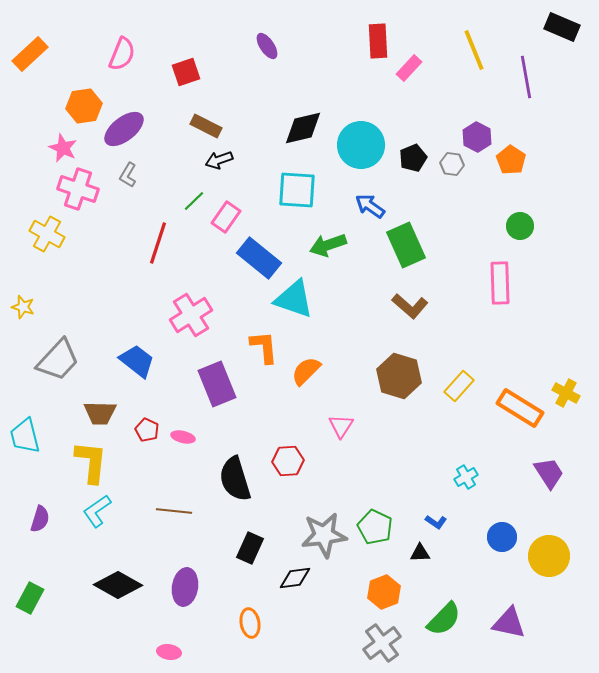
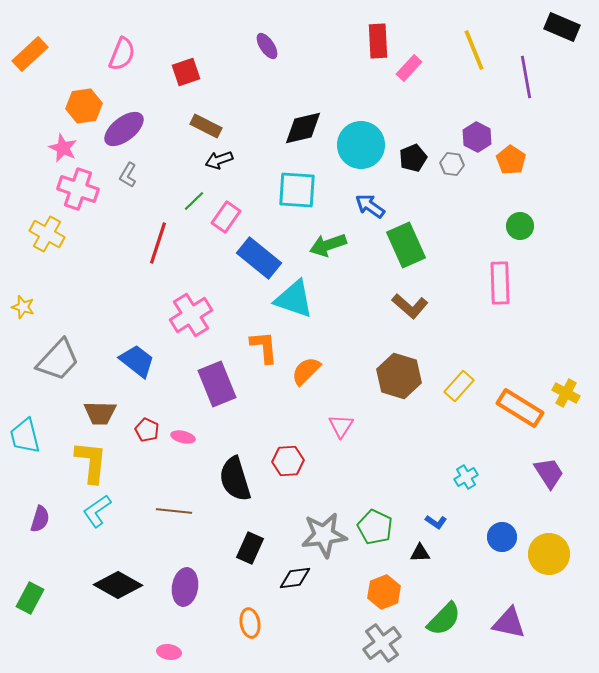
yellow circle at (549, 556): moved 2 px up
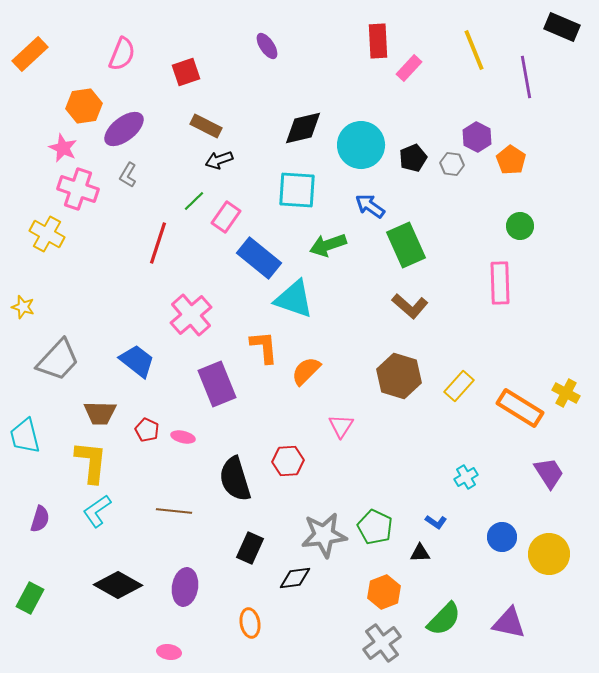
pink cross at (191, 315): rotated 9 degrees counterclockwise
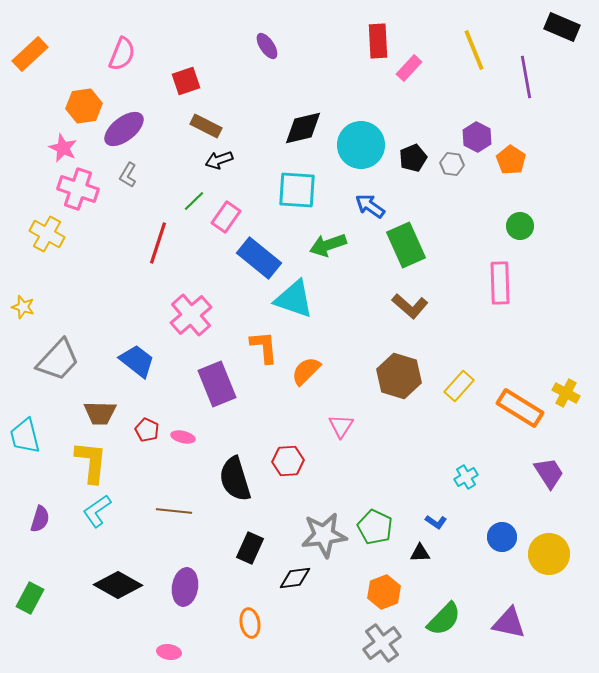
red square at (186, 72): moved 9 px down
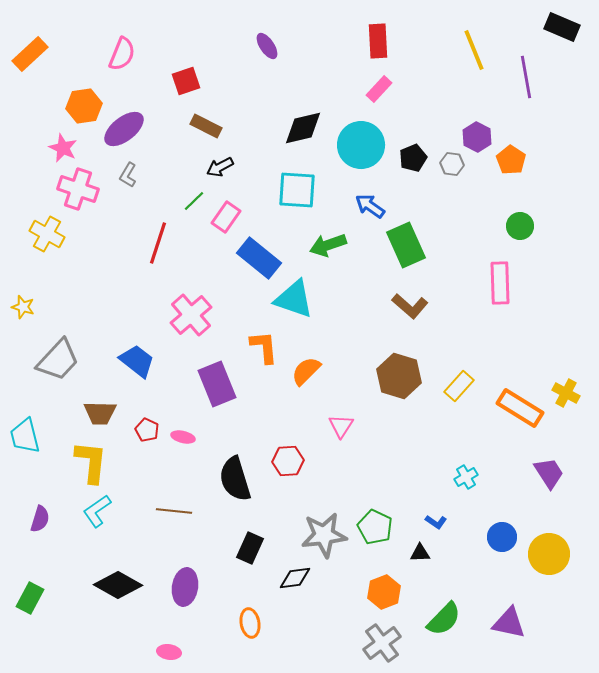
pink rectangle at (409, 68): moved 30 px left, 21 px down
black arrow at (219, 160): moved 1 px right, 7 px down; rotated 8 degrees counterclockwise
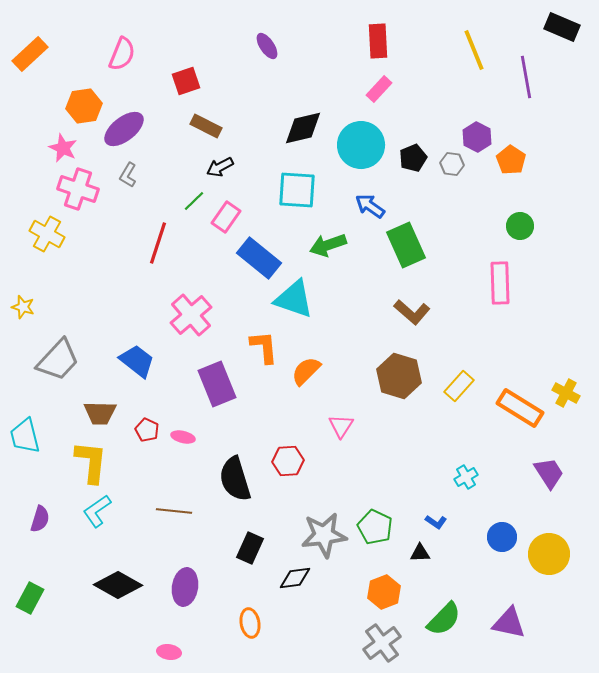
brown L-shape at (410, 306): moved 2 px right, 6 px down
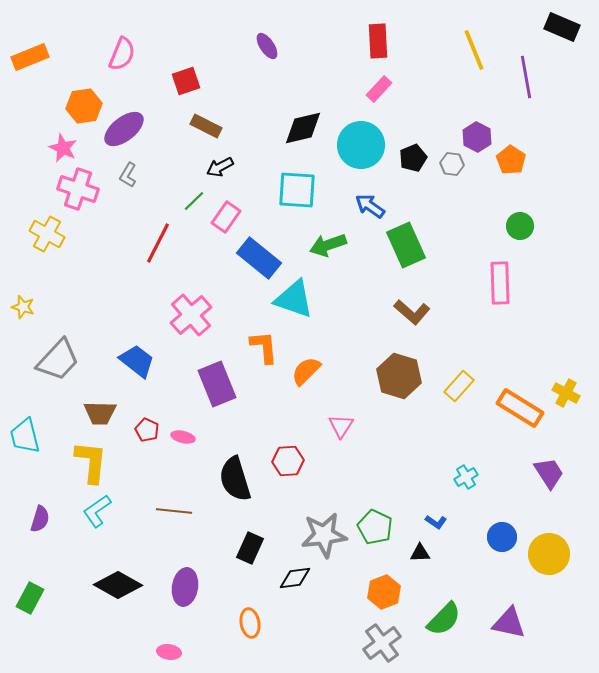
orange rectangle at (30, 54): moved 3 px down; rotated 21 degrees clockwise
red line at (158, 243): rotated 9 degrees clockwise
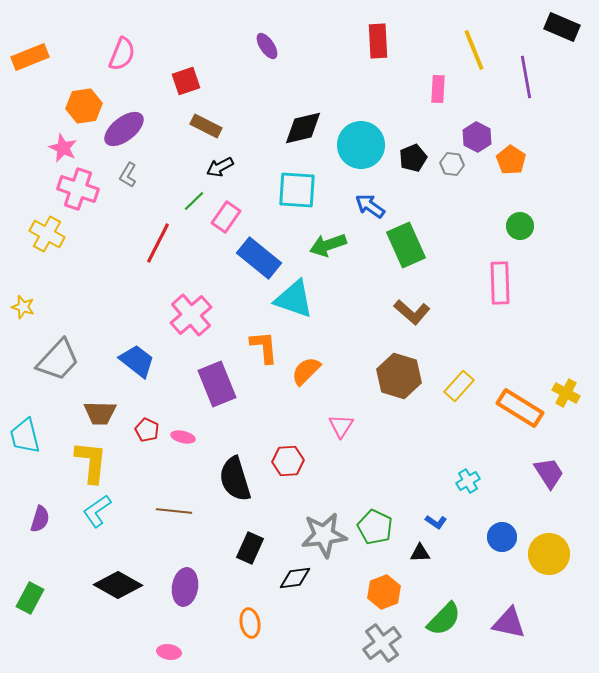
pink rectangle at (379, 89): moved 59 px right; rotated 40 degrees counterclockwise
cyan cross at (466, 477): moved 2 px right, 4 px down
